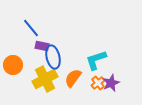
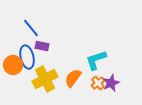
blue ellipse: moved 26 px left
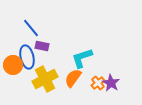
cyan L-shape: moved 14 px left, 2 px up
purple star: rotated 18 degrees counterclockwise
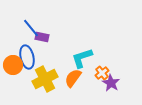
purple rectangle: moved 9 px up
orange cross: moved 4 px right, 10 px up
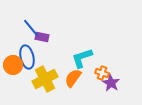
orange cross: rotated 32 degrees counterclockwise
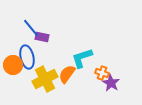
orange semicircle: moved 6 px left, 4 px up
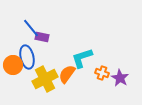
purple star: moved 9 px right, 5 px up
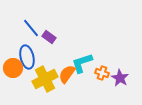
purple rectangle: moved 7 px right; rotated 24 degrees clockwise
cyan L-shape: moved 5 px down
orange circle: moved 3 px down
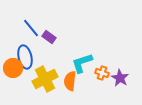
blue ellipse: moved 2 px left
orange semicircle: moved 3 px right, 7 px down; rotated 30 degrees counterclockwise
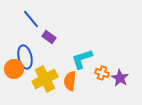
blue line: moved 9 px up
cyan L-shape: moved 4 px up
orange circle: moved 1 px right, 1 px down
